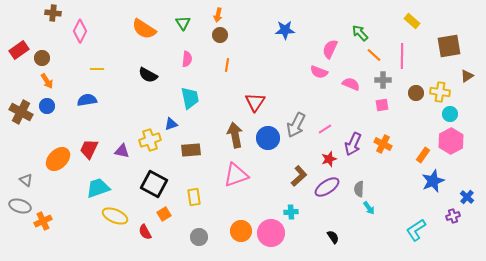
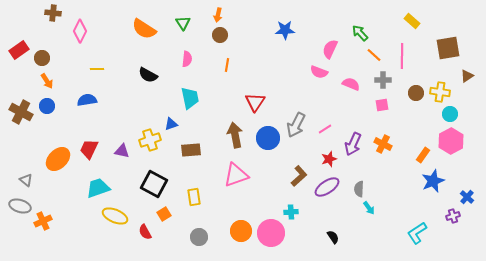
brown square at (449, 46): moved 1 px left, 2 px down
cyan L-shape at (416, 230): moved 1 px right, 3 px down
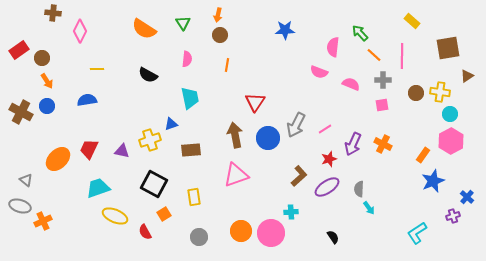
pink semicircle at (330, 49): moved 3 px right, 2 px up; rotated 18 degrees counterclockwise
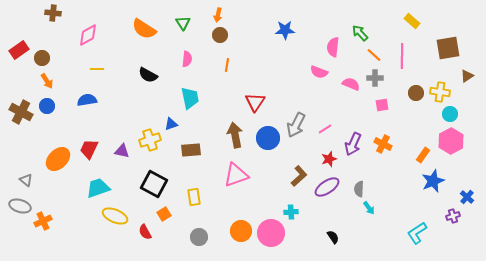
pink diamond at (80, 31): moved 8 px right, 4 px down; rotated 35 degrees clockwise
gray cross at (383, 80): moved 8 px left, 2 px up
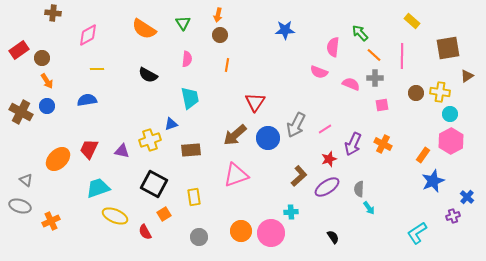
brown arrow at (235, 135): rotated 120 degrees counterclockwise
orange cross at (43, 221): moved 8 px right
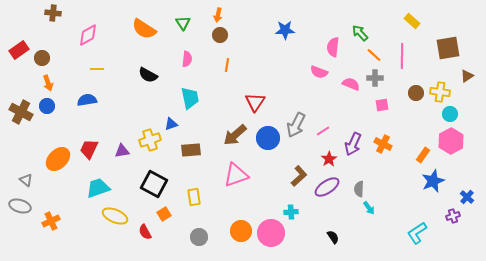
orange arrow at (47, 81): moved 1 px right, 2 px down; rotated 14 degrees clockwise
pink line at (325, 129): moved 2 px left, 2 px down
purple triangle at (122, 151): rotated 21 degrees counterclockwise
red star at (329, 159): rotated 14 degrees counterclockwise
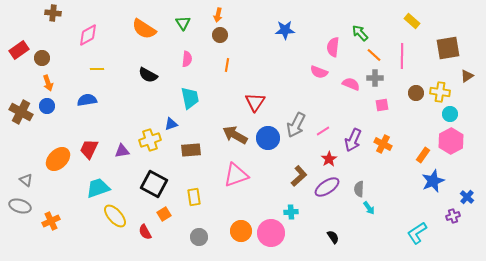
brown arrow at (235, 135): rotated 70 degrees clockwise
purple arrow at (353, 144): moved 4 px up
yellow ellipse at (115, 216): rotated 25 degrees clockwise
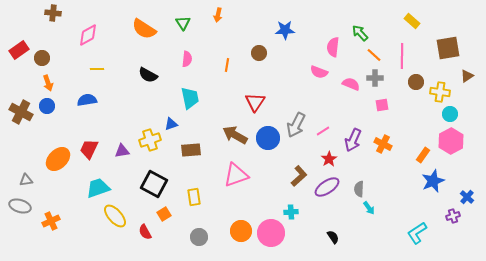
brown circle at (220, 35): moved 39 px right, 18 px down
brown circle at (416, 93): moved 11 px up
gray triangle at (26, 180): rotated 48 degrees counterclockwise
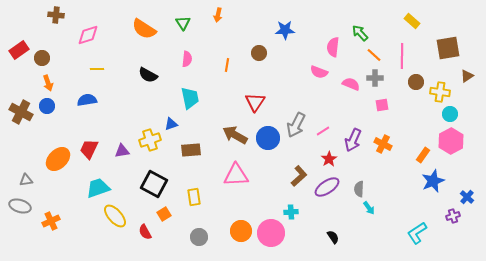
brown cross at (53, 13): moved 3 px right, 2 px down
pink diamond at (88, 35): rotated 10 degrees clockwise
pink triangle at (236, 175): rotated 16 degrees clockwise
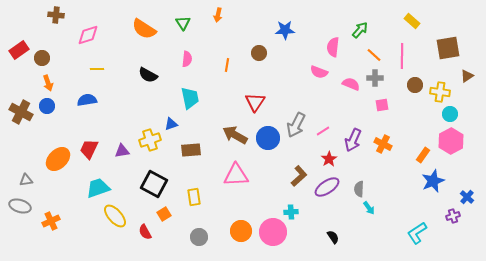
green arrow at (360, 33): moved 3 px up; rotated 84 degrees clockwise
brown circle at (416, 82): moved 1 px left, 3 px down
pink circle at (271, 233): moved 2 px right, 1 px up
